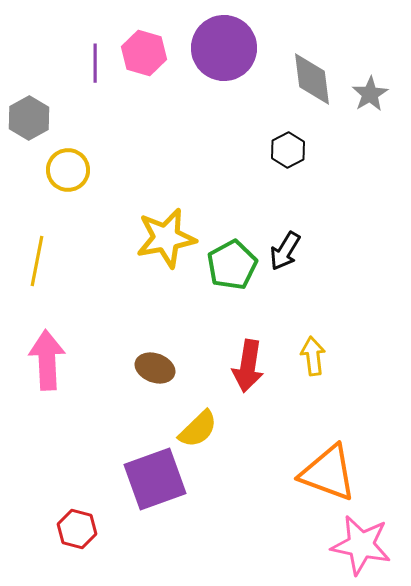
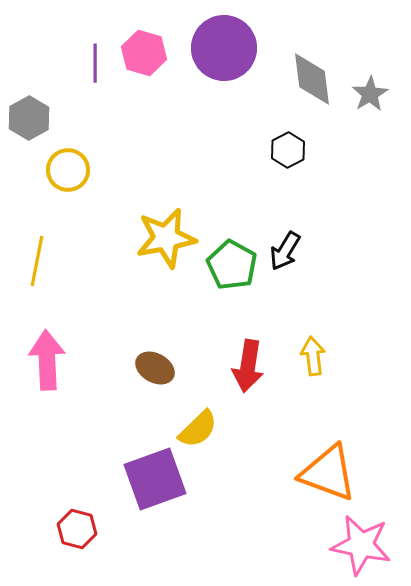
green pentagon: rotated 15 degrees counterclockwise
brown ellipse: rotated 9 degrees clockwise
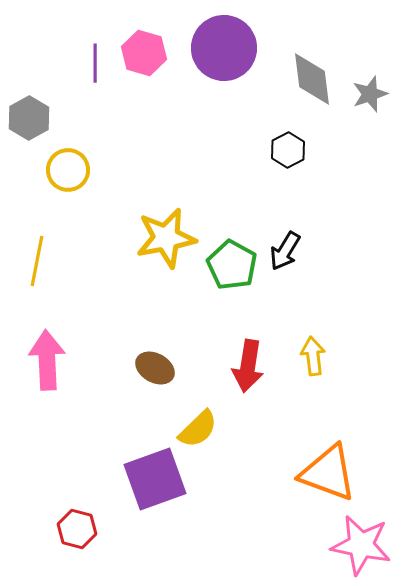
gray star: rotated 12 degrees clockwise
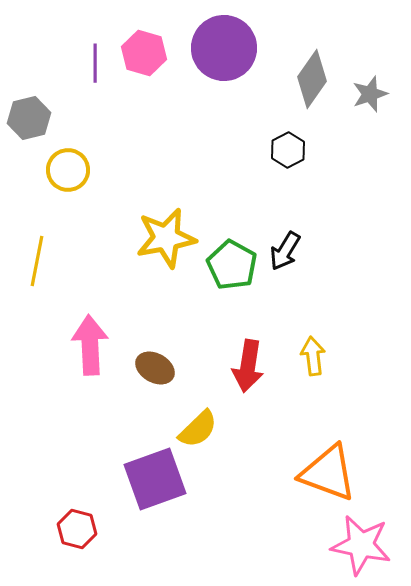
gray diamond: rotated 42 degrees clockwise
gray hexagon: rotated 15 degrees clockwise
pink arrow: moved 43 px right, 15 px up
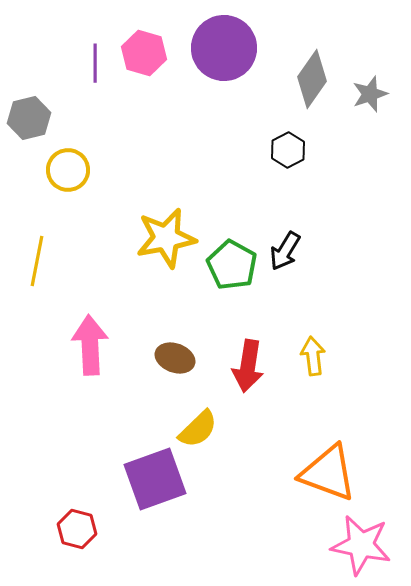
brown ellipse: moved 20 px right, 10 px up; rotated 9 degrees counterclockwise
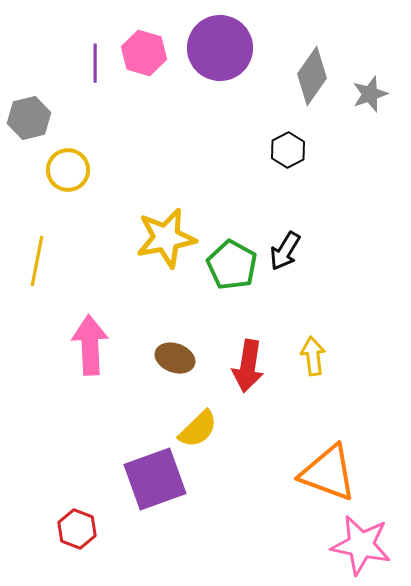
purple circle: moved 4 px left
gray diamond: moved 3 px up
red hexagon: rotated 6 degrees clockwise
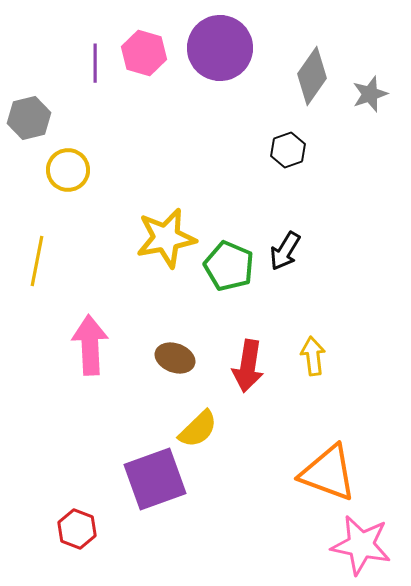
black hexagon: rotated 8 degrees clockwise
green pentagon: moved 3 px left, 1 px down; rotated 6 degrees counterclockwise
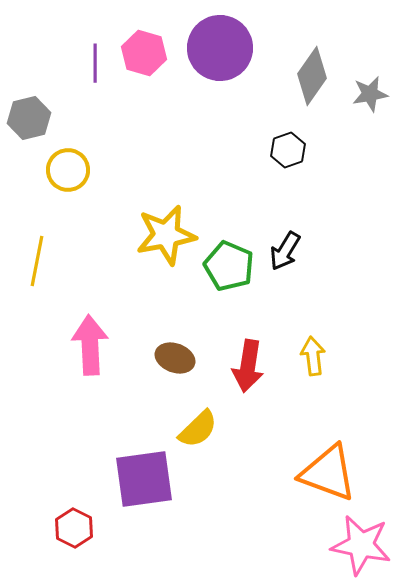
gray star: rotated 9 degrees clockwise
yellow star: moved 3 px up
purple square: moved 11 px left; rotated 12 degrees clockwise
red hexagon: moved 3 px left, 1 px up; rotated 6 degrees clockwise
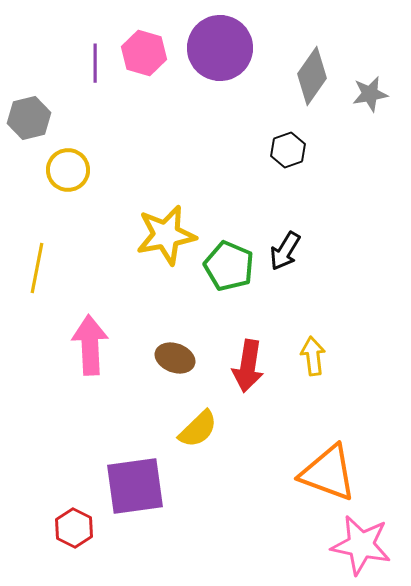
yellow line: moved 7 px down
purple square: moved 9 px left, 7 px down
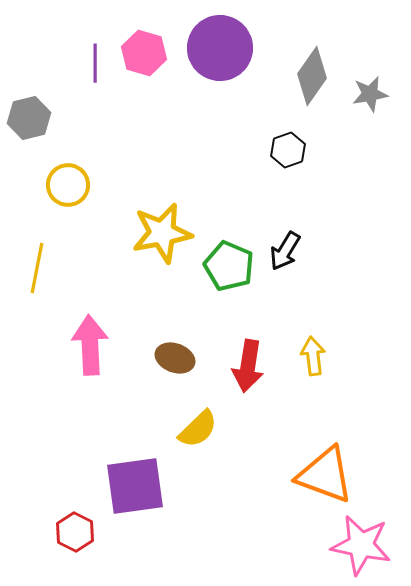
yellow circle: moved 15 px down
yellow star: moved 4 px left, 2 px up
orange triangle: moved 3 px left, 2 px down
red hexagon: moved 1 px right, 4 px down
